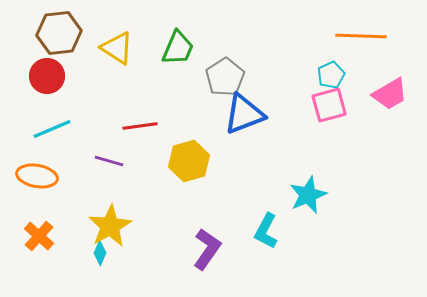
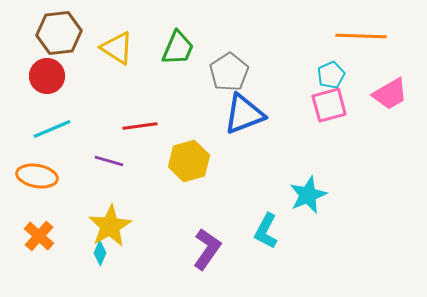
gray pentagon: moved 4 px right, 5 px up
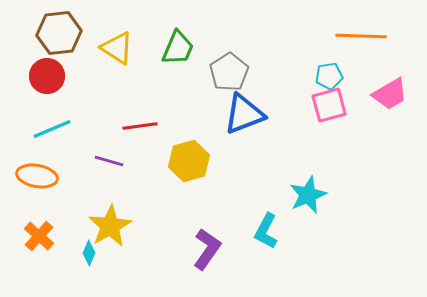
cyan pentagon: moved 2 px left, 1 px down; rotated 16 degrees clockwise
cyan diamond: moved 11 px left
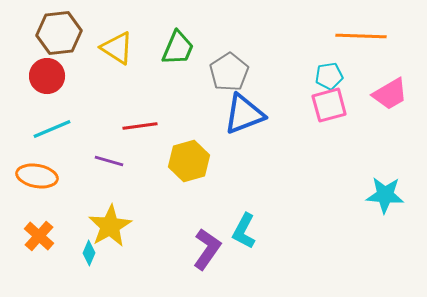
cyan star: moved 77 px right; rotated 27 degrees clockwise
cyan L-shape: moved 22 px left
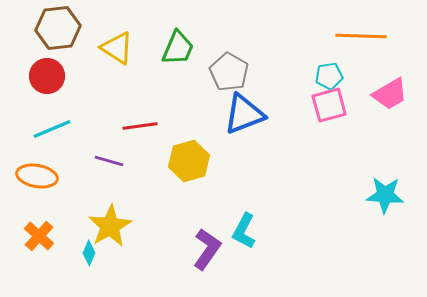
brown hexagon: moved 1 px left, 5 px up
gray pentagon: rotated 9 degrees counterclockwise
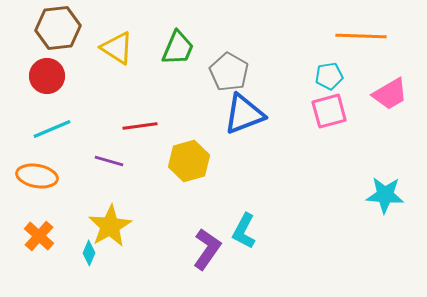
pink square: moved 6 px down
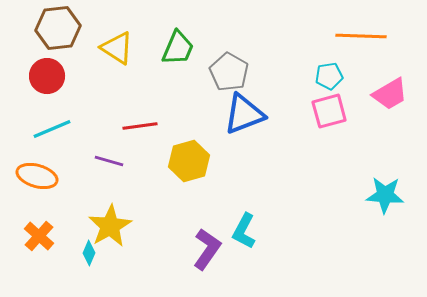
orange ellipse: rotated 6 degrees clockwise
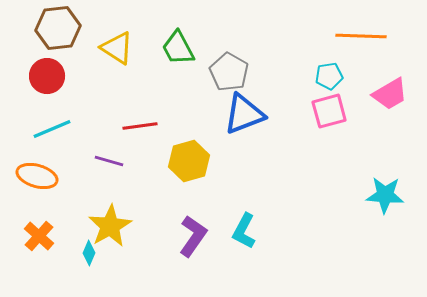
green trapezoid: rotated 129 degrees clockwise
purple L-shape: moved 14 px left, 13 px up
